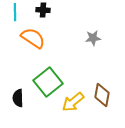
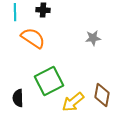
green square: moved 1 px right, 1 px up; rotated 12 degrees clockwise
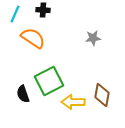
cyan line: moved 2 px down; rotated 24 degrees clockwise
black semicircle: moved 5 px right, 4 px up; rotated 18 degrees counterclockwise
yellow arrow: rotated 40 degrees clockwise
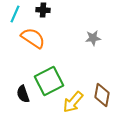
yellow arrow: rotated 50 degrees counterclockwise
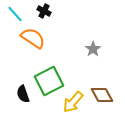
black cross: moved 1 px right, 1 px down; rotated 24 degrees clockwise
cyan line: rotated 66 degrees counterclockwise
gray star: moved 11 px down; rotated 28 degrees counterclockwise
brown diamond: rotated 40 degrees counterclockwise
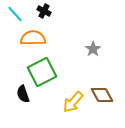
orange semicircle: rotated 35 degrees counterclockwise
green square: moved 7 px left, 9 px up
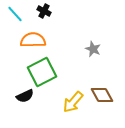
orange semicircle: moved 2 px down
gray star: rotated 14 degrees counterclockwise
black semicircle: moved 2 px right, 2 px down; rotated 96 degrees counterclockwise
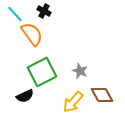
orange semicircle: moved 1 px left, 6 px up; rotated 55 degrees clockwise
gray star: moved 13 px left, 22 px down
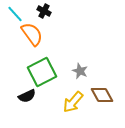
black semicircle: moved 2 px right
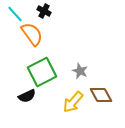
brown diamond: moved 1 px left
